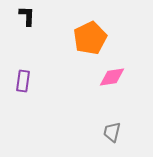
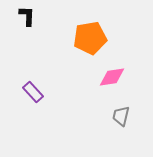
orange pentagon: rotated 16 degrees clockwise
purple rectangle: moved 10 px right, 11 px down; rotated 50 degrees counterclockwise
gray trapezoid: moved 9 px right, 16 px up
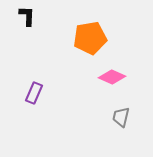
pink diamond: rotated 32 degrees clockwise
purple rectangle: moved 1 px right, 1 px down; rotated 65 degrees clockwise
gray trapezoid: moved 1 px down
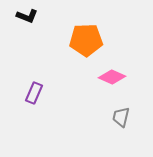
black L-shape: rotated 110 degrees clockwise
orange pentagon: moved 4 px left, 2 px down; rotated 8 degrees clockwise
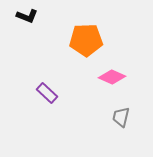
purple rectangle: moved 13 px right; rotated 70 degrees counterclockwise
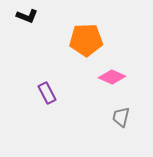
purple rectangle: rotated 20 degrees clockwise
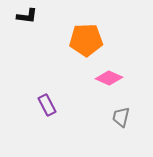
black L-shape: rotated 15 degrees counterclockwise
pink diamond: moved 3 px left, 1 px down
purple rectangle: moved 12 px down
